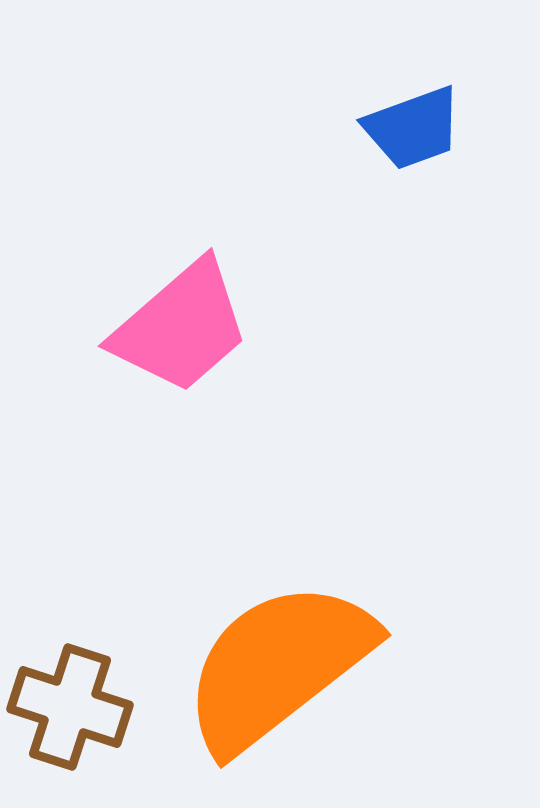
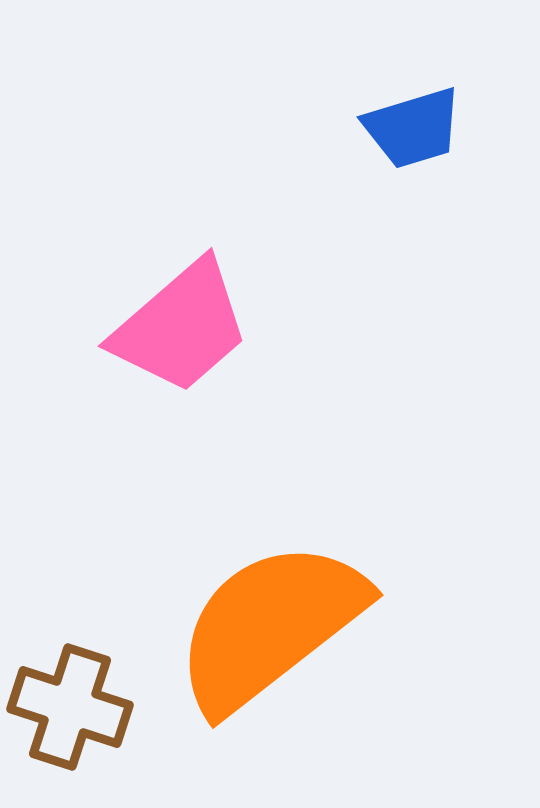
blue trapezoid: rotated 3 degrees clockwise
orange semicircle: moved 8 px left, 40 px up
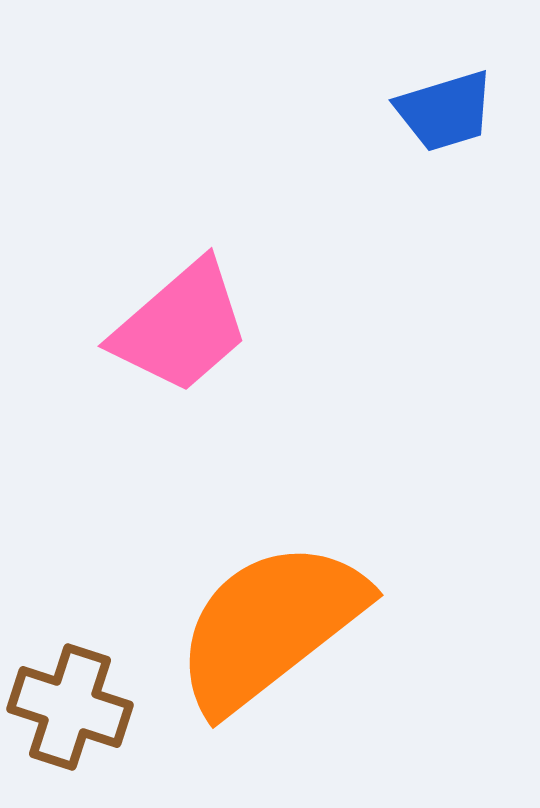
blue trapezoid: moved 32 px right, 17 px up
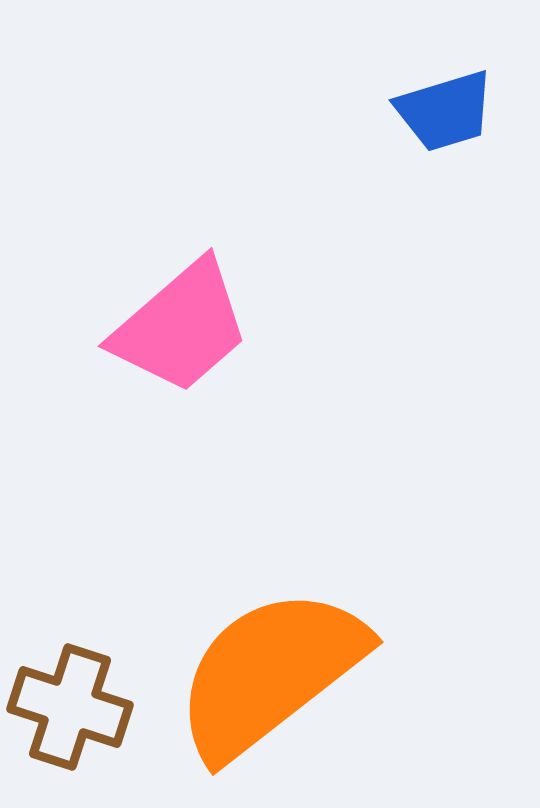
orange semicircle: moved 47 px down
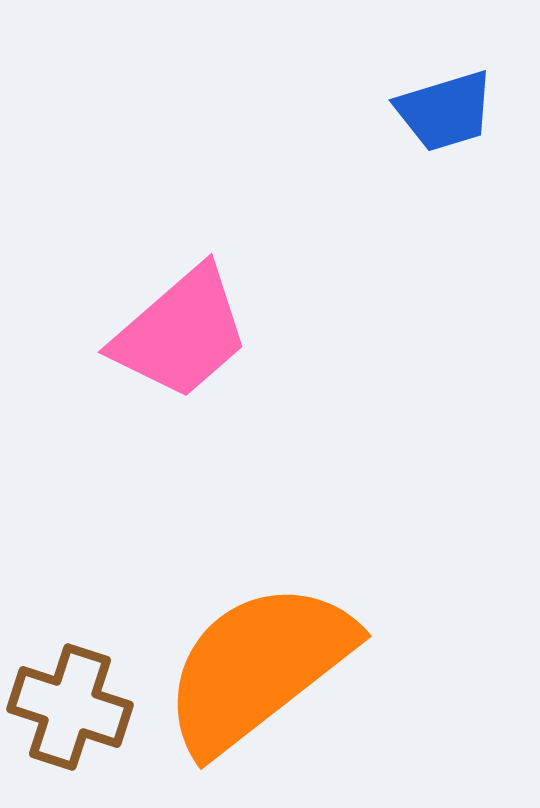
pink trapezoid: moved 6 px down
orange semicircle: moved 12 px left, 6 px up
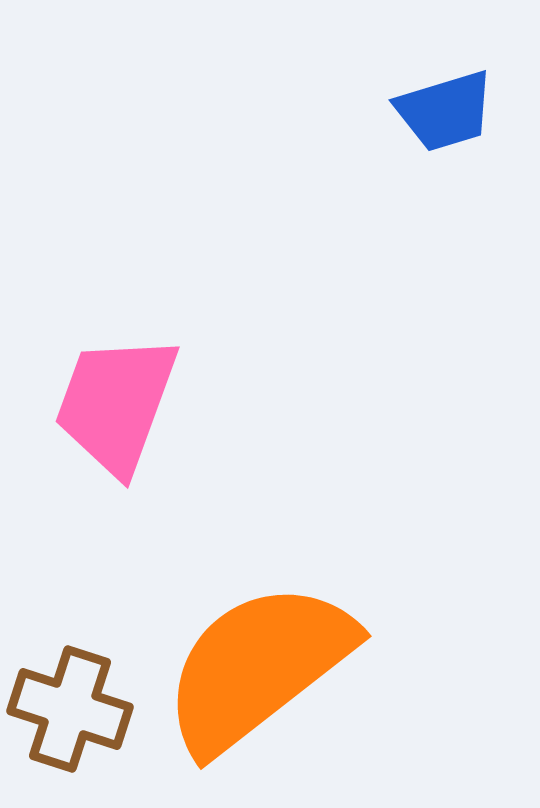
pink trapezoid: moved 65 px left, 71 px down; rotated 151 degrees clockwise
brown cross: moved 2 px down
